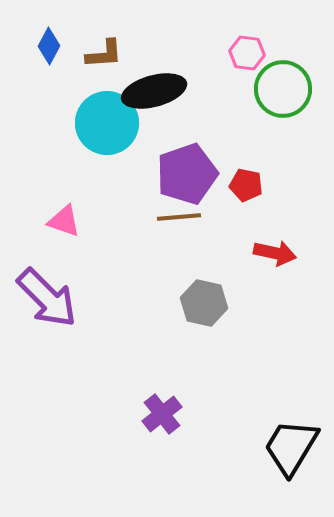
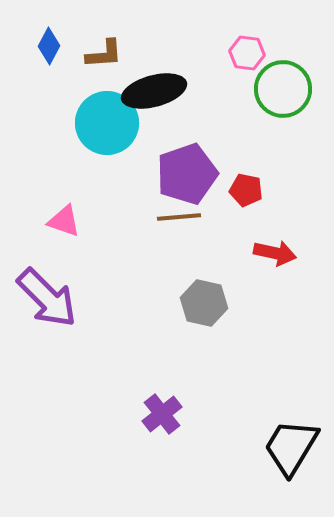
red pentagon: moved 5 px down
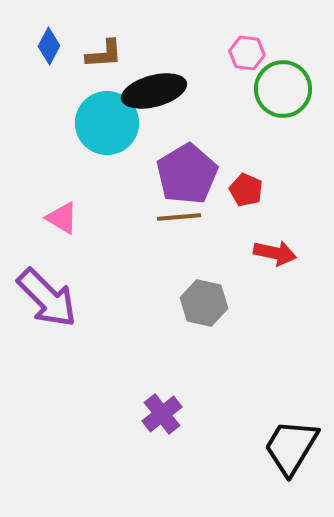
purple pentagon: rotated 12 degrees counterclockwise
red pentagon: rotated 12 degrees clockwise
pink triangle: moved 2 px left, 3 px up; rotated 12 degrees clockwise
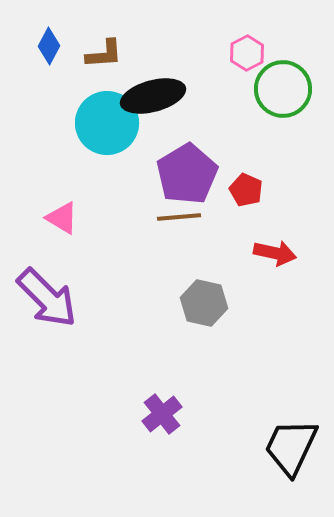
pink hexagon: rotated 24 degrees clockwise
black ellipse: moved 1 px left, 5 px down
black trapezoid: rotated 6 degrees counterclockwise
